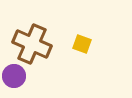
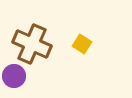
yellow square: rotated 12 degrees clockwise
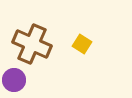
purple circle: moved 4 px down
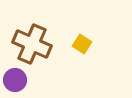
purple circle: moved 1 px right
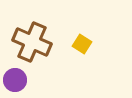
brown cross: moved 2 px up
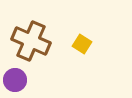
brown cross: moved 1 px left, 1 px up
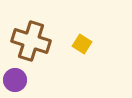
brown cross: rotated 6 degrees counterclockwise
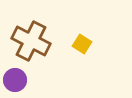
brown cross: rotated 9 degrees clockwise
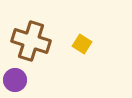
brown cross: rotated 9 degrees counterclockwise
